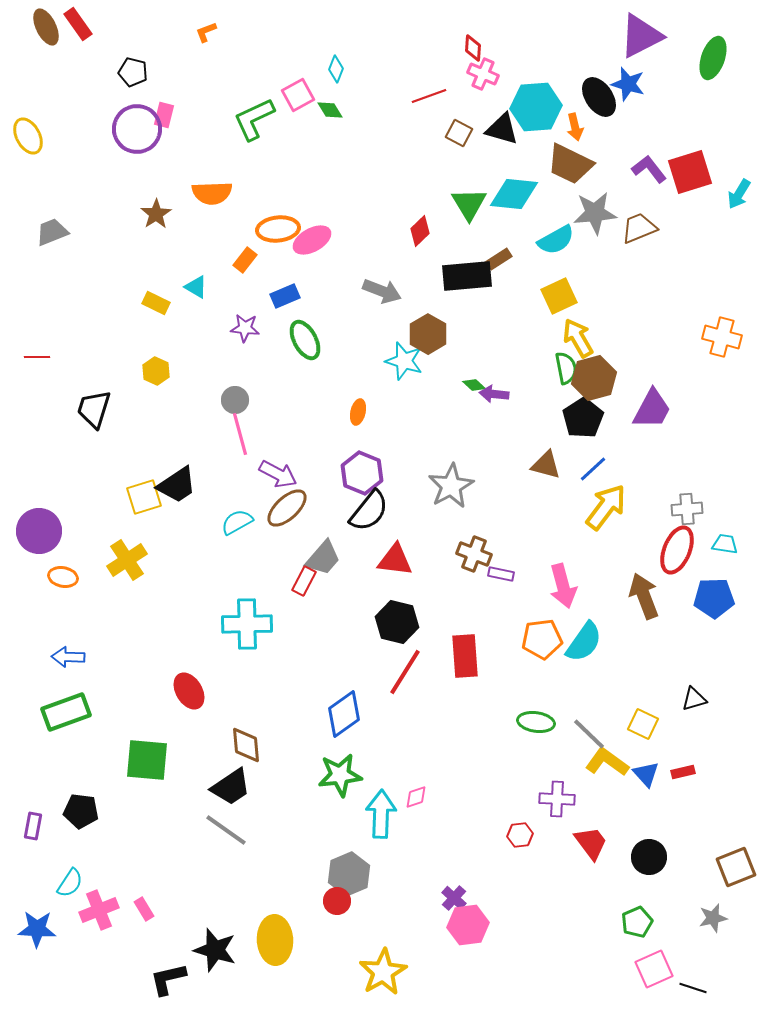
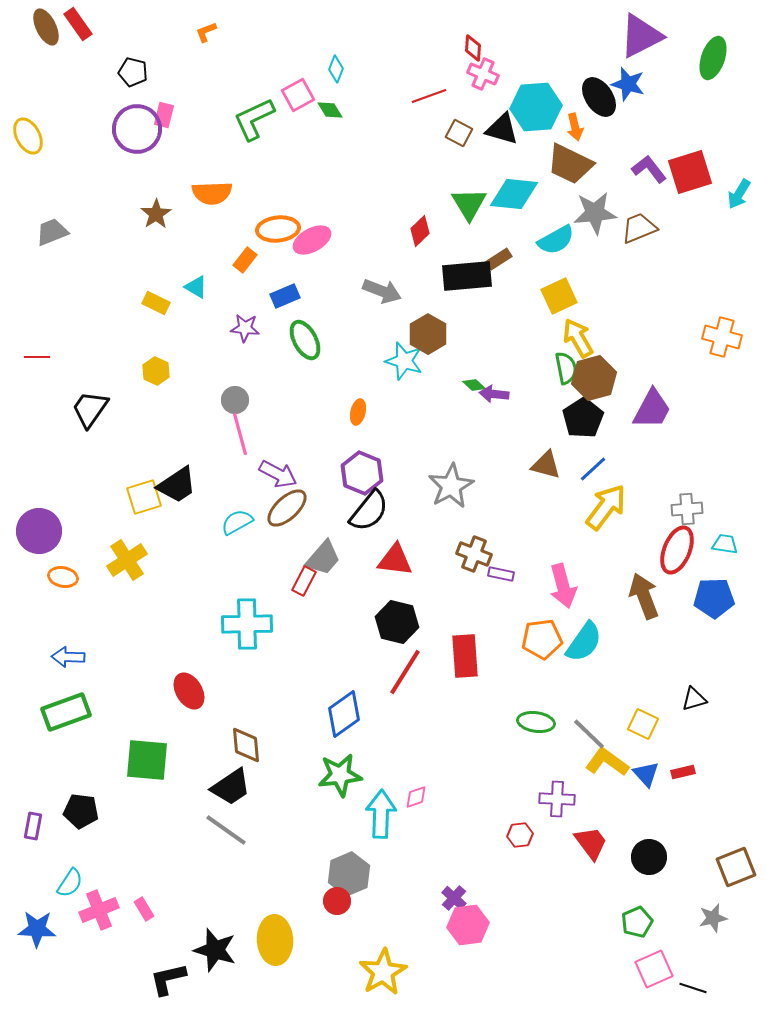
black trapezoid at (94, 409): moved 4 px left; rotated 18 degrees clockwise
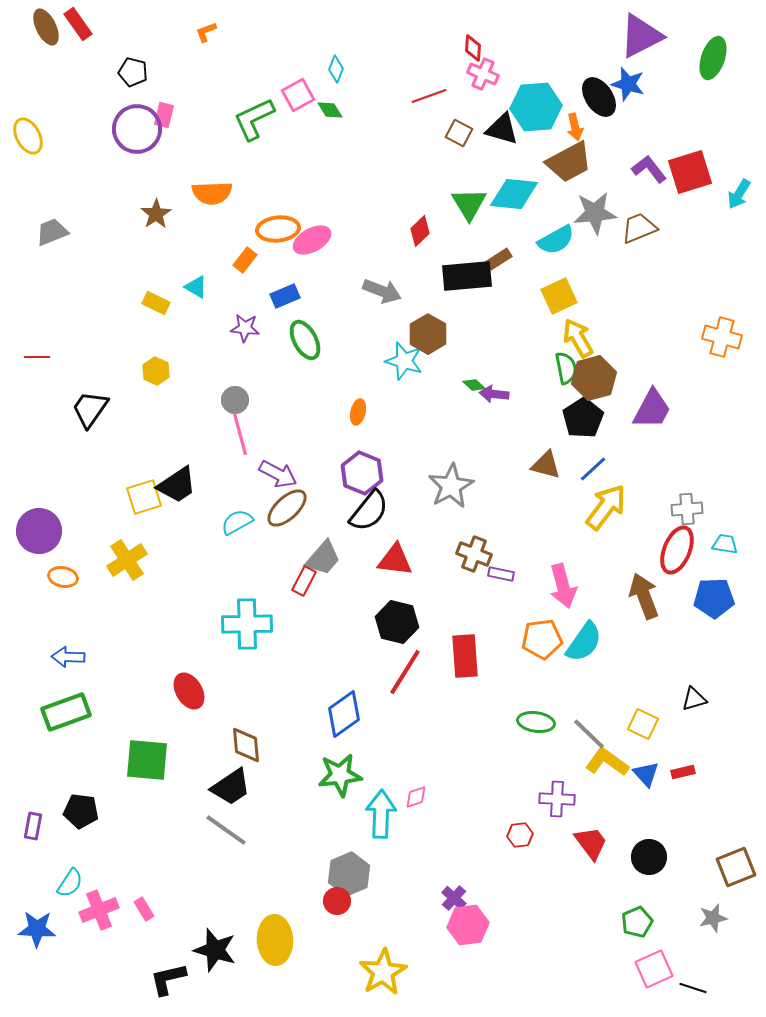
brown trapezoid at (570, 164): moved 1 px left, 2 px up; rotated 54 degrees counterclockwise
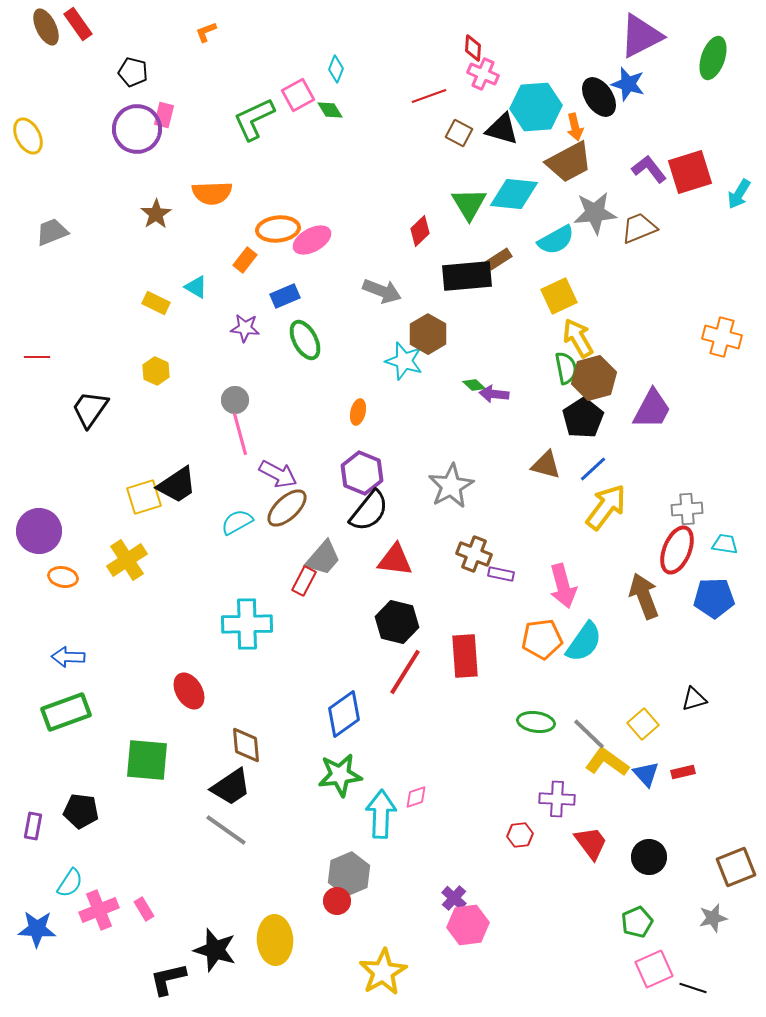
yellow square at (643, 724): rotated 24 degrees clockwise
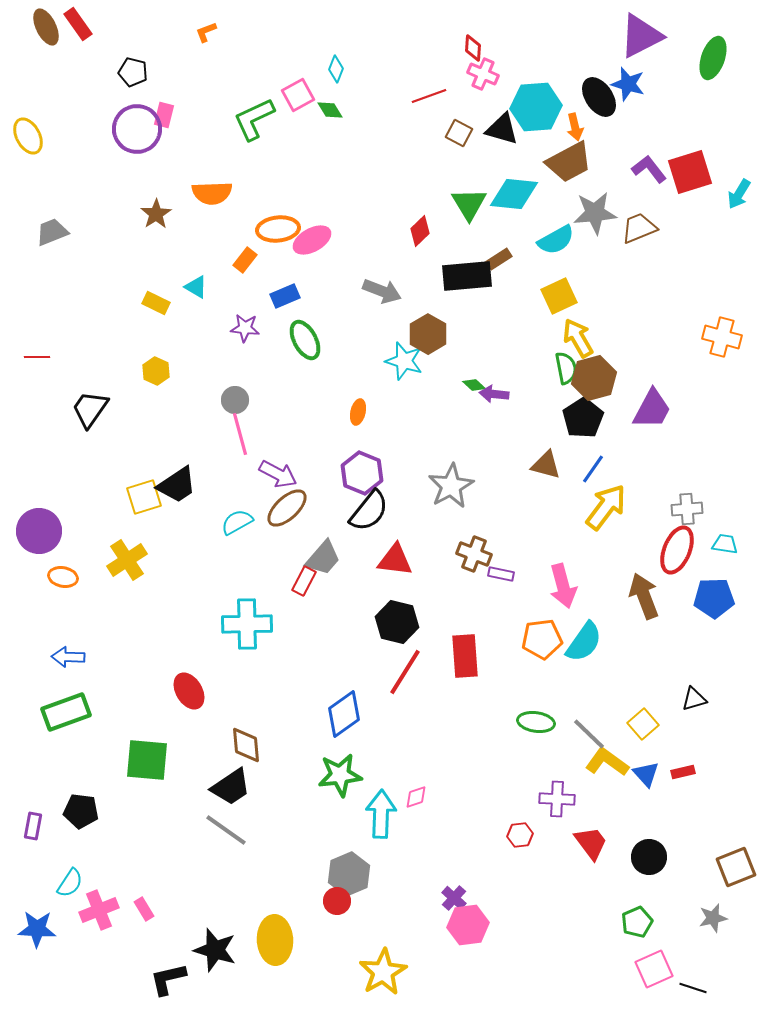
blue line at (593, 469): rotated 12 degrees counterclockwise
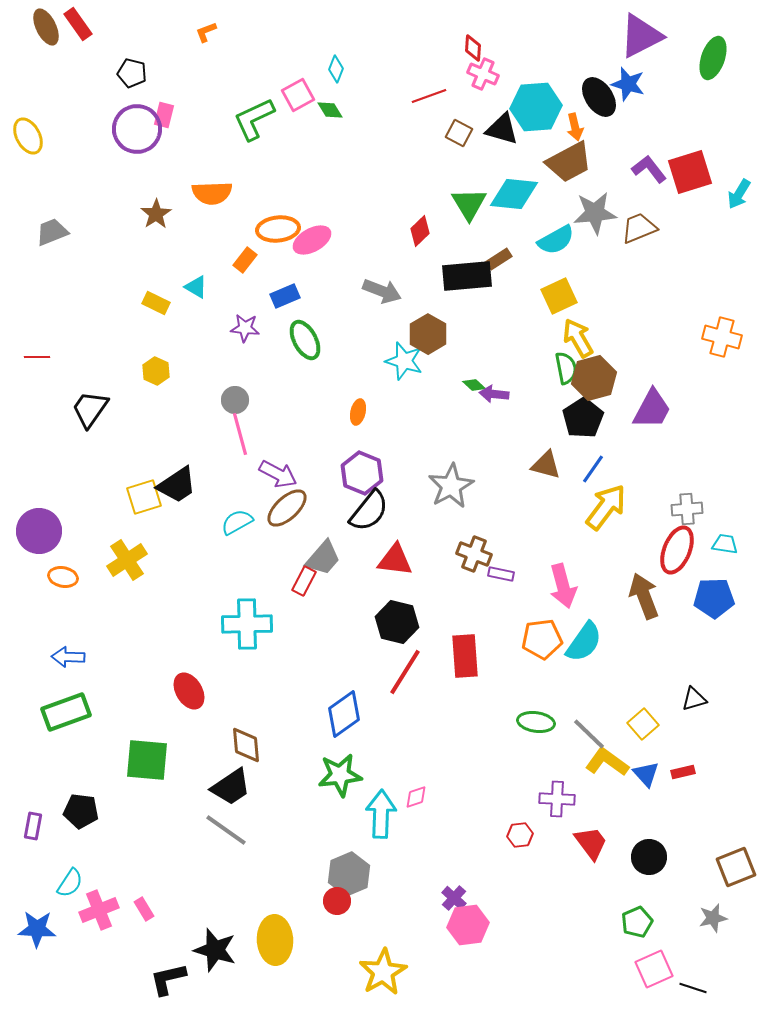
black pentagon at (133, 72): moved 1 px left, 1 px down
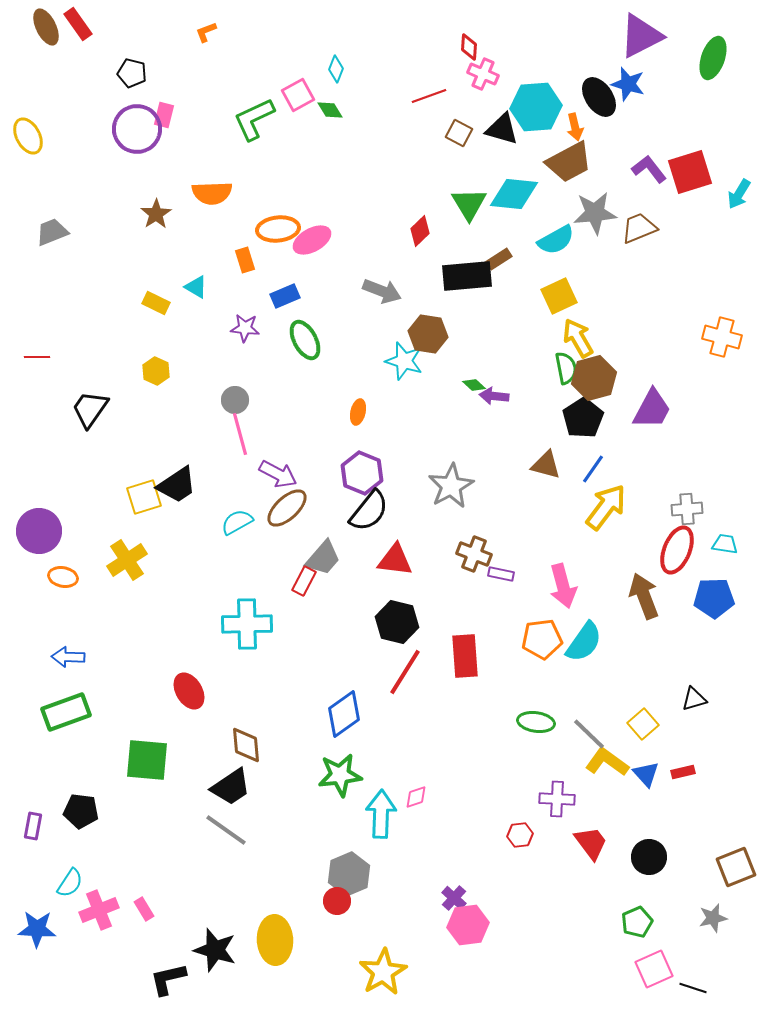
red diamond at (473, 48): moved 4 px left, 1 px up
orange rectangle at (245, 260): rotated 55 degrees counterclockwise
brown hexagon at (428, 334): rotated 21 degrees counterclockwise
purple arrow at (494, 394): moved 2 px down
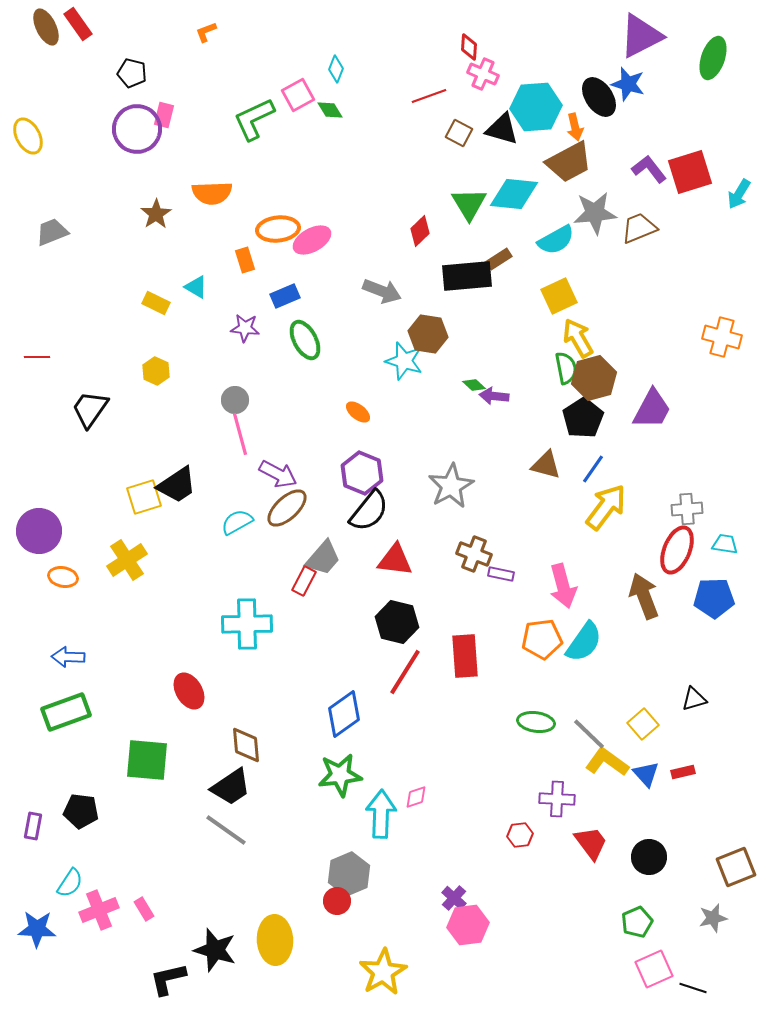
orange ellipse at (358, 412): rotated 65 degrees counterclockwise
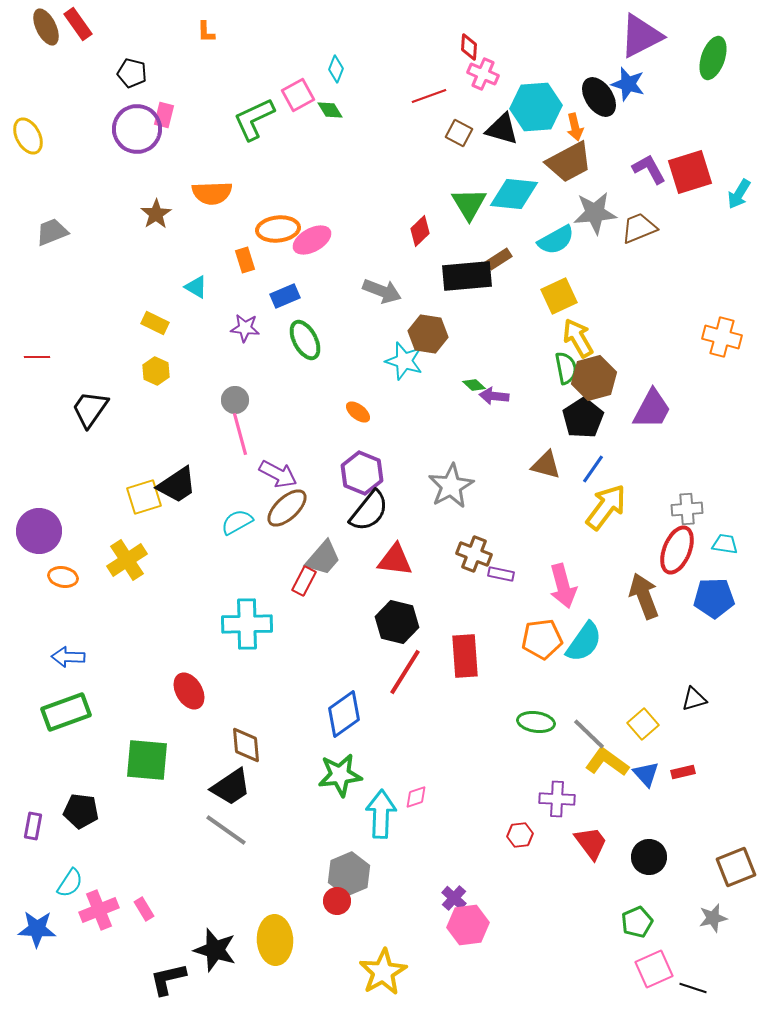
orange L-shape at (206, 32): rotated 70 degrees counterclockwise
purple L-shape at (649, 169): rotated 9 degrees clockwise
yellow rectangle at (156, 303): moved 1 px left, 20 px down
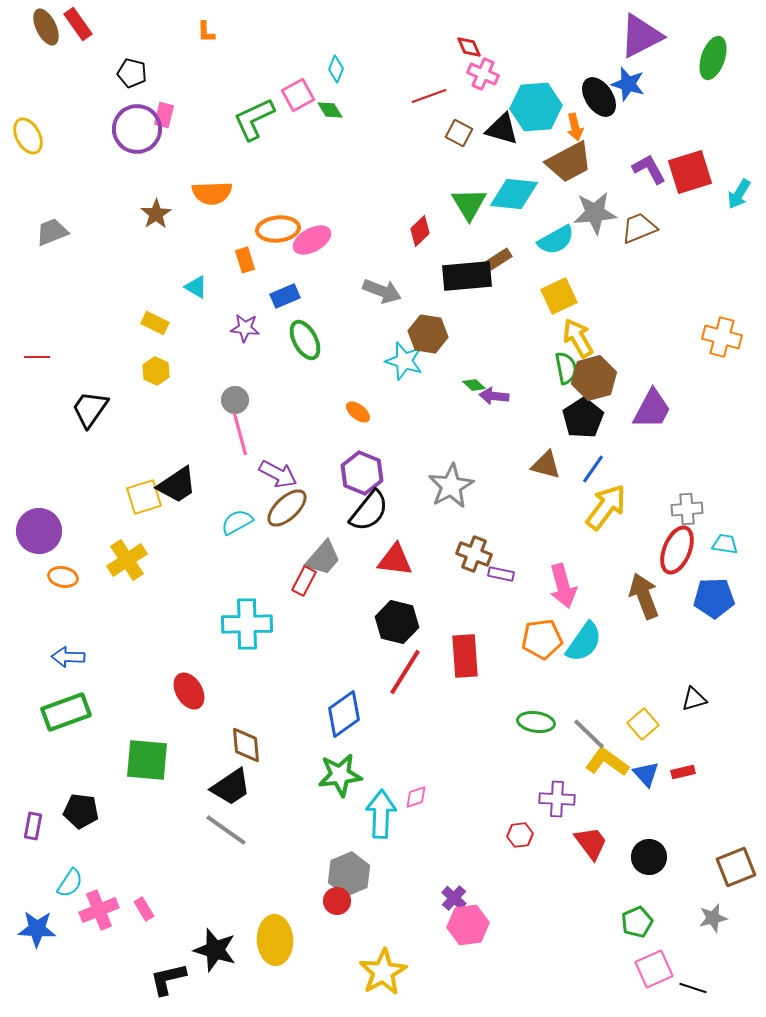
red diamond at (469, 47): rotated 28 degrees counterclockwise
